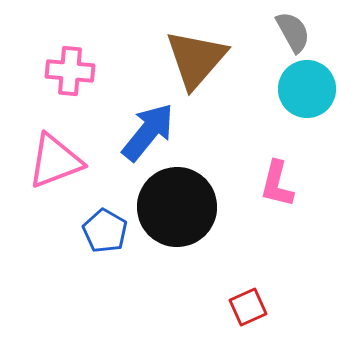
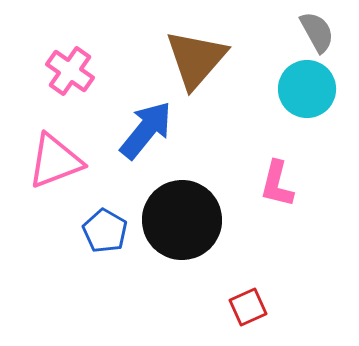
gray semicircle: moved 24 px right
pink cross: rotated 30 degrees clockwise
blue arrow: moved 2 px left, 2 px up
black circle: moved 5 px right, 13 px down
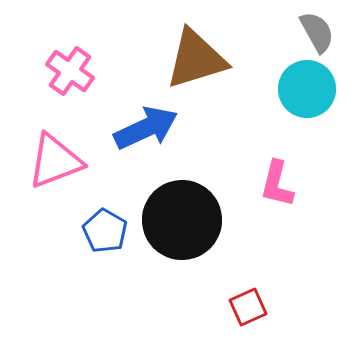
brown triangle: rotated 32 degrees clockwise
blue arrow: moved 2 px up; rotated 26 degrees clockwise
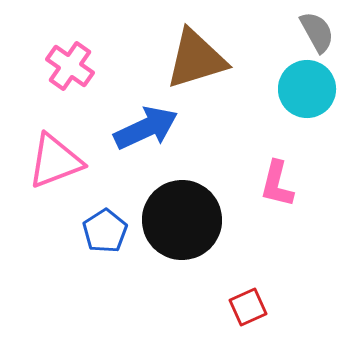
pink cross: moved 5 px up
blue pentagon: rotated 9 degrees clockwise
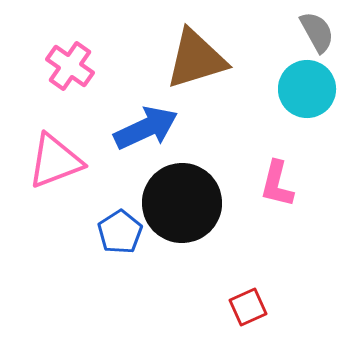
black circle: moved 17 px up
blue pentagon: moved 15 px right, 1 px down
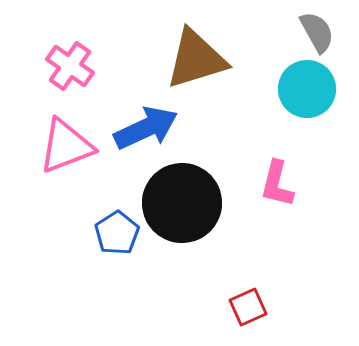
pink triangle: moved 11 px right, 15 px up
blue pentagon: moved 3 px left, 1 px down
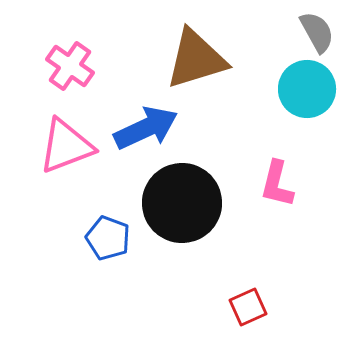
blue pentagon: moved 9 px left, 5 px down; rotated 18 degrees counterclockwise
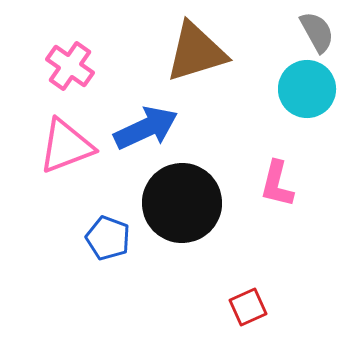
brown triangle: moved 7 px up
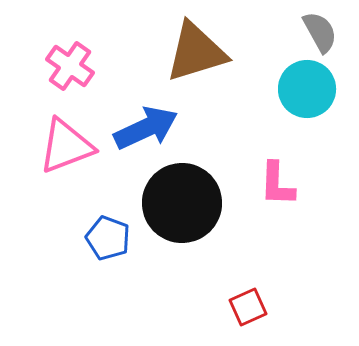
gray semicircle: moved 3 px right
pink L-shape: rotated 12 degrees counterclockwise
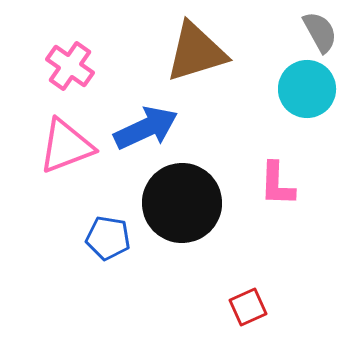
blue pentagon: rotated 12 degrees counterclockwise
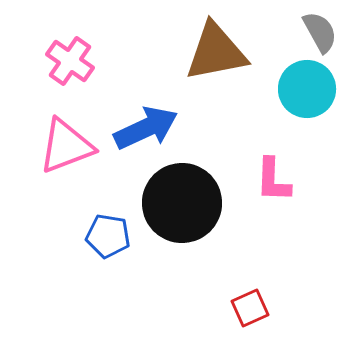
brown triangle: moved 20 px right; rotated 6 degrees clockwise
pink cross: moved 5 px up
pink L-shape: moved 4 px left, 4 px up
blue pentagon: moved 2 px up
red square: moved 2 px right, 1 px down
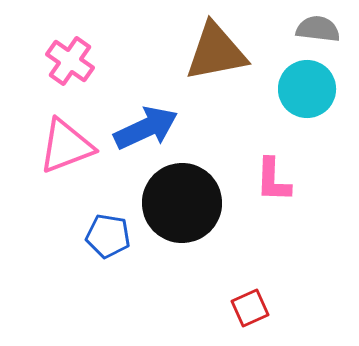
gray semicircle: moved 2 px left, 3 px up; rotated 54 degrees counterclockwise
